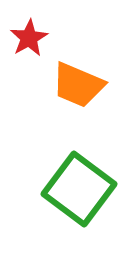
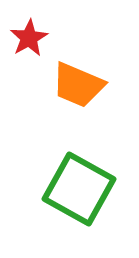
green square: rotated 8 degrees counterclockwise
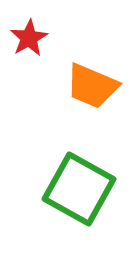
orange trapezoid: moved 14 px right, 1 px down
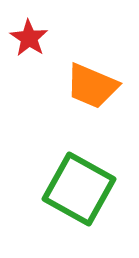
red star: rotated 9 degrees counterclockwise
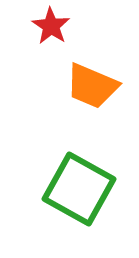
red star: moved 22 px right, 12 px up
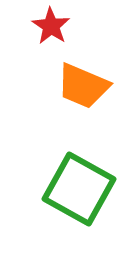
orange trapezoid: moved 9 px left
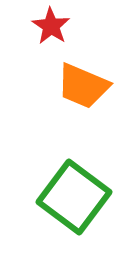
green square: moved 5 px left, 8 px down; rotated 8 degrees clockwise
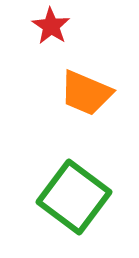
orange trapezoid: moved 3 px right, 7 px down
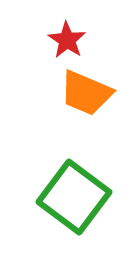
red star: moved 16 px right, 14 px down
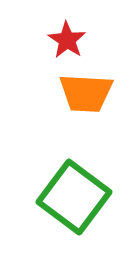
orange trapezoid: rotated 20 degrees counterclockwise
